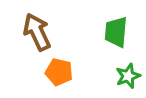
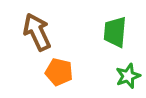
green trapezoid: moved 1 px left
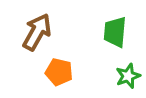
brown arrow: rotated 54 degrees clockwise
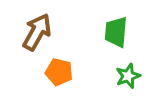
green trapezoid: moved 1 px right
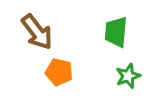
brown arrow: rotated 114 degrees clockwise
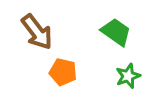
green trapezoid: rotated 120 degrees clockwise
orange pentagon: moved 4 px right
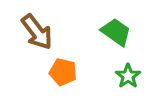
green star: rotated 15 degrees counterclockwise
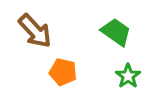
brown arrow: moved 2 px left, 1 px up; rotated 6 degrees counterclockwise
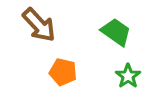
brown arrow: moved 4 px right, 6 px up
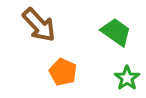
orange pentagon: rotated 12 degrees clockwise
green star: moved 1 px left, 2 px down
